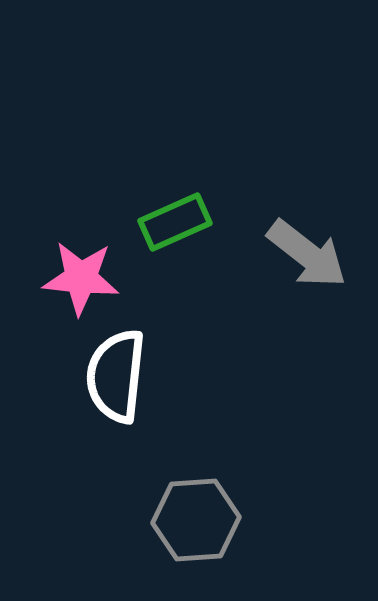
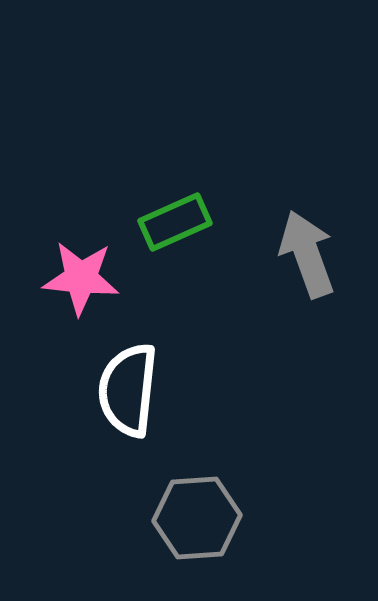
gray arrow: rotated 148 degrees counterclockwise
white semicircle: moved 12 px right, 14 px down
gray hexagon: moved 1 px right, 2 px up
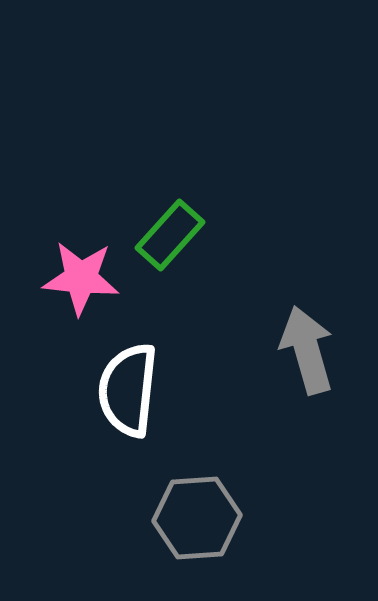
green rectangle: moved 5 px left, 13 px down; rotated 24 degrees counterclockwise
gray arrow: moved 96 px down; rotated 4 degrees clockwise
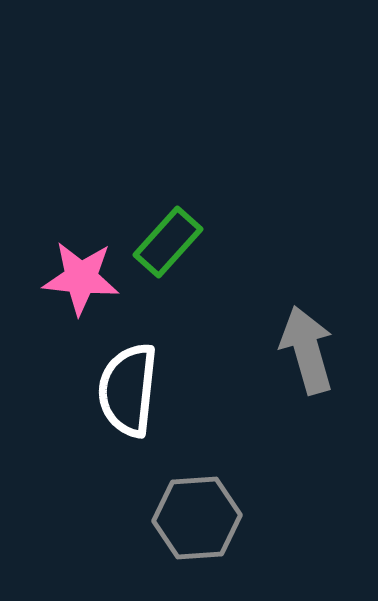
green rectangle: moved 2 px left, 7 px down
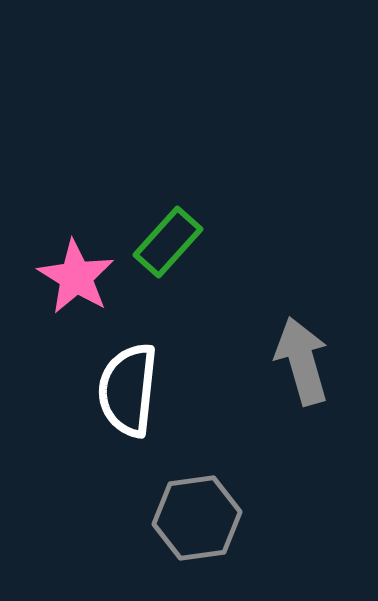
pink star: moved 5 px left, 1 px up; rotated 26 degrees clockwise
gray arrow: moved 5 px left, 11 px down
gray hexagon: rotated 4 degrees counterclockwise
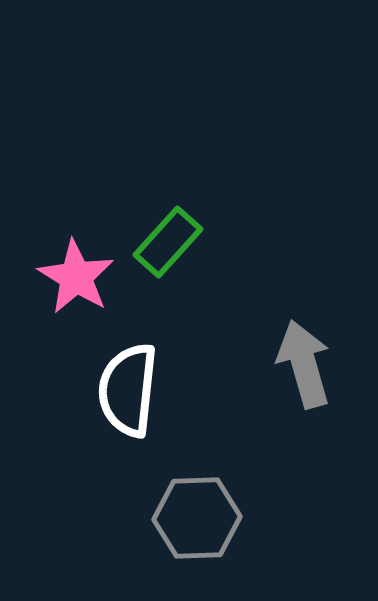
gray arrow: moved 2 px right, 3 px down
gray hexagon: rotated 6 degrees clockwise
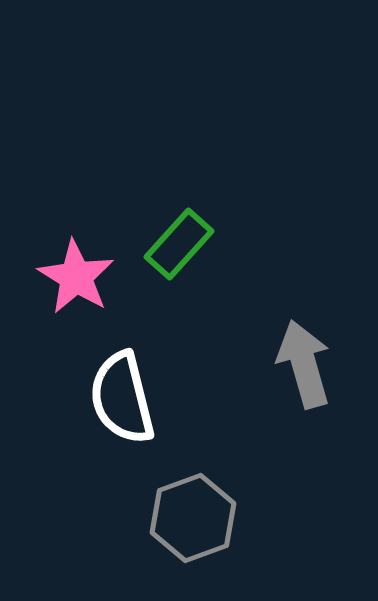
green rectangle: moved 11 px right, 2 px down
white semicircle: moved 6 px left, 8 px down; rotated 20 degrees counterclockwise
gray hexagon: moved 4 px left; rotated 18 degrees counterclockwise
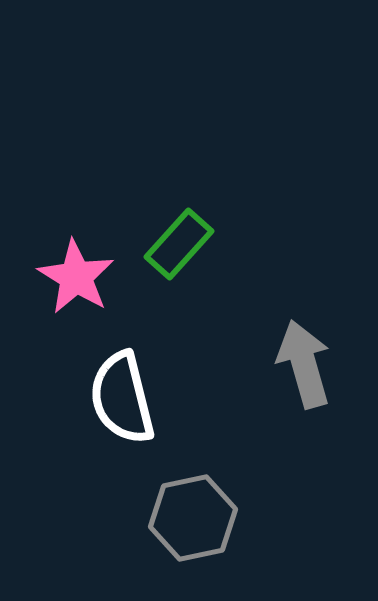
gray hexagon: rotated 8 degrees clockwise
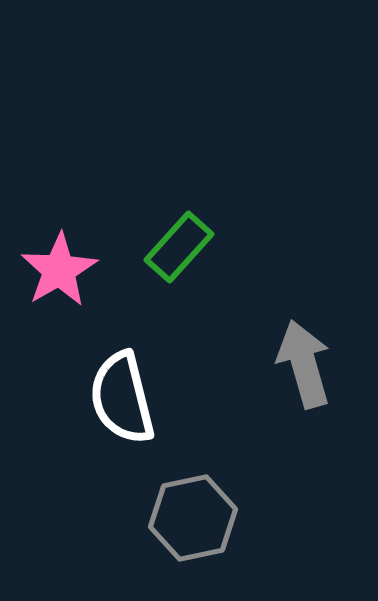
green rectangle: moved 3 px down
pink star: moved 17 px left, 7 px up; rotated 10 degrees clockwise
